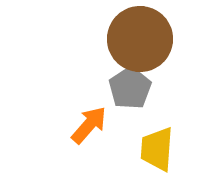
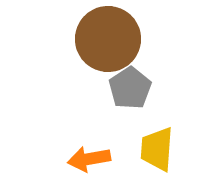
brown circle: moved 32 px left
orange arrow: moved 34 px down; rotated 141 degrees counterclockwise
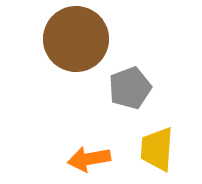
brown circle: moved 32 px left
gray pentagon: rotated 12 degrees clockwise
